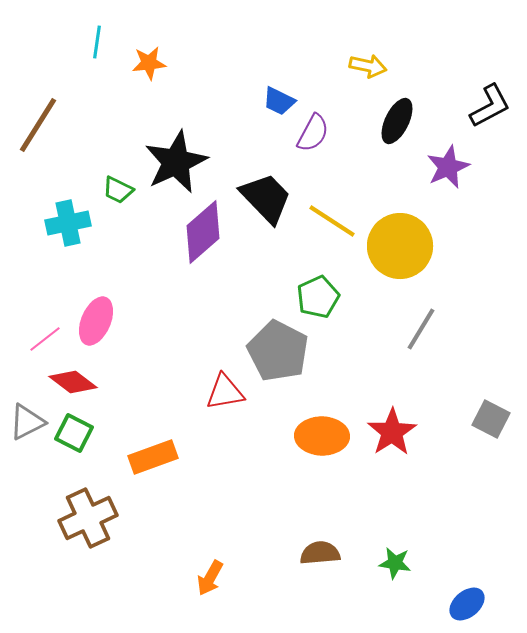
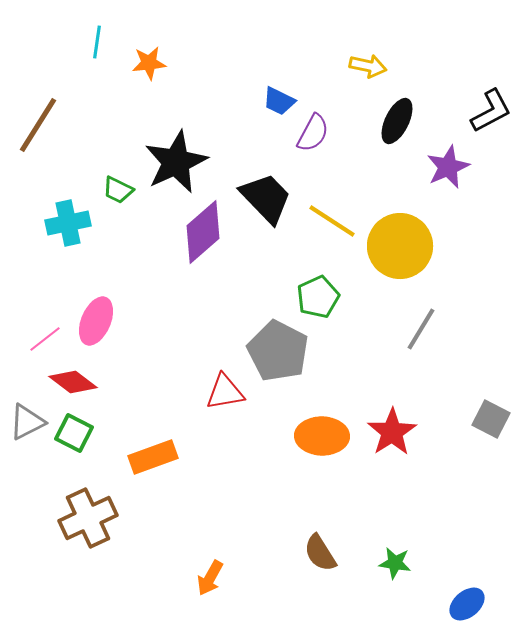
black L-shape: moved 1 px right, 5 px down
brown semicircle: rotated 117 degrees counterclockwise
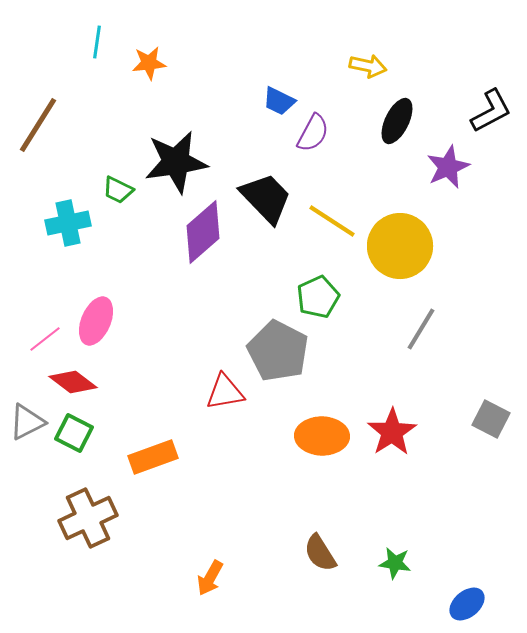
black star: rotated 16 degrees clockwise
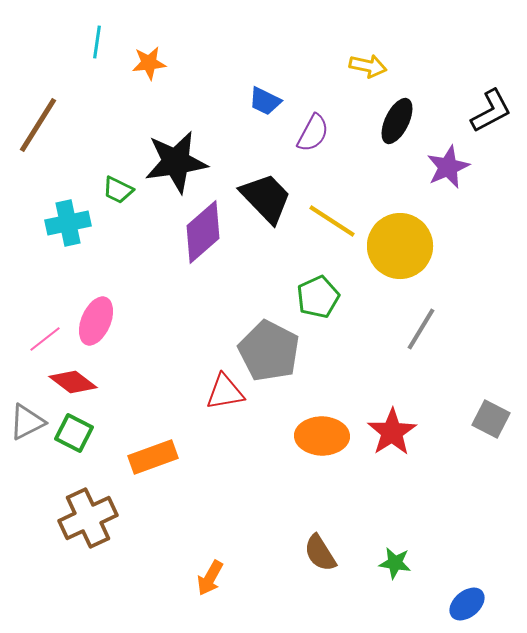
blue trapezoid: moved 14 px left
gray pentagon: moved 9 px left
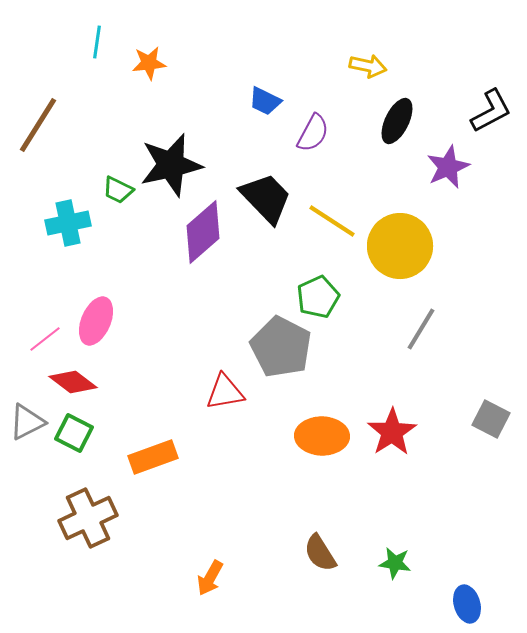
black star: moved 5 px left, 3 px down; rotated 4 degrees counterclockwise
gray pentagon: moved 12 px right, 4 px up
blue ellipse: rotated 66 degrees counterclockwise
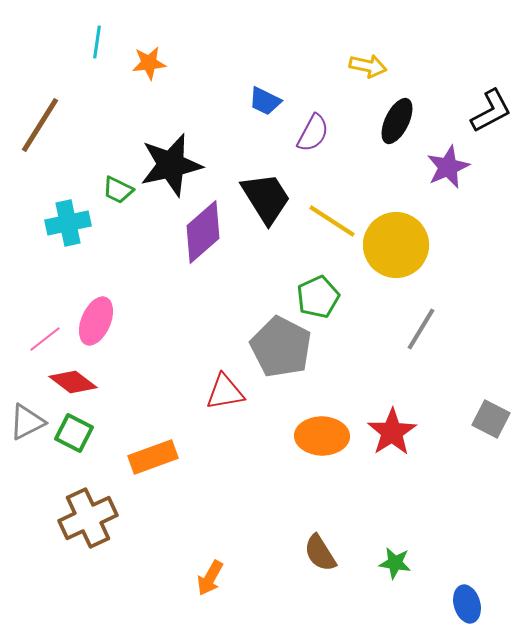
brown line: moved 2 px right
black trapezoid: rotated 12 degrees clockwise
yellow circle: moved 4 px left, 1 px up
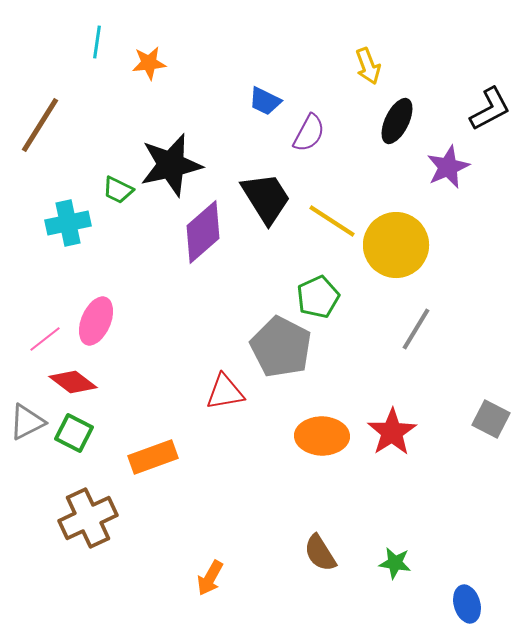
yellow arrow: rotated 57 degrees clockwise
black L-shape: moved 1 px left, 2 px up
purple semicircle: moved 4 px left
gray line: moved 5 px left
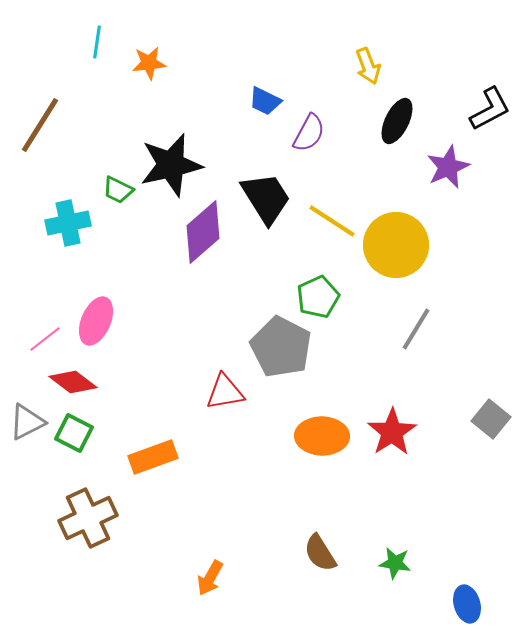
gray square: rotated 12 degrees clockwise
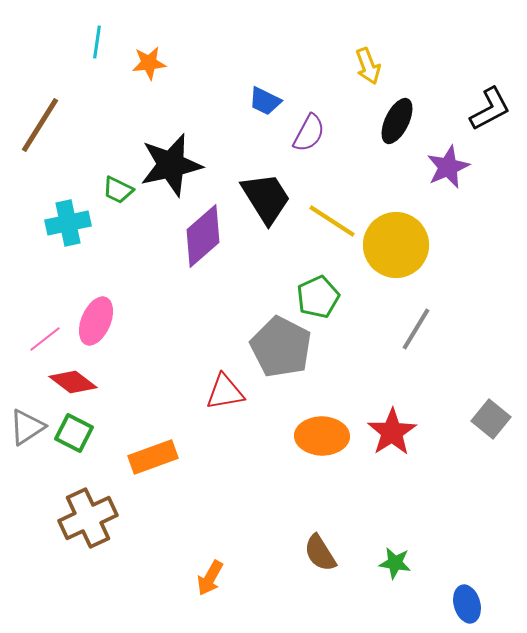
purple diamond: moved 4 px down
gray triangle: moved 5 px down; rotated 6 degrees counterclockwise
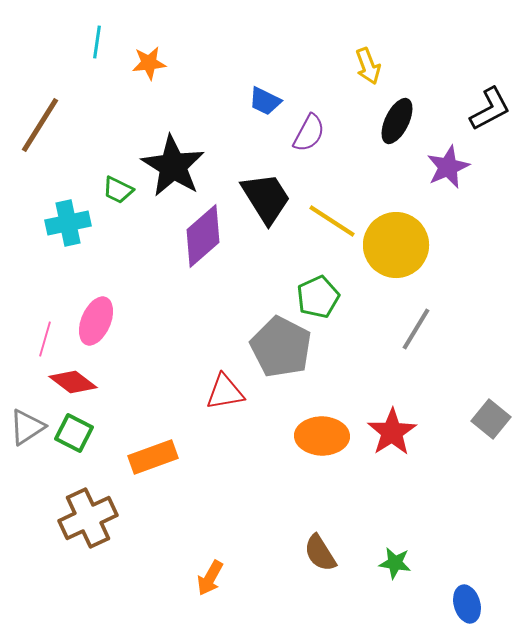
black star: moved 2 px right, 1 px down; rotated 28 degrees counterclockwise
pink line: rotated 36 degrees counterclockwise
